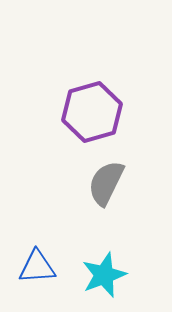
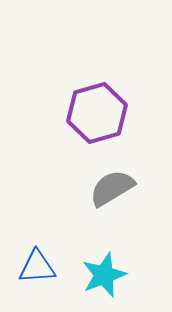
purple hexagon: moved 5 px right, 1 px down
gray semicircle: moved 6 px right, 5 px down; rotated 33 degrees clockwise
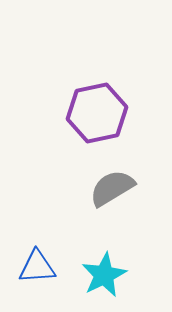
purple hexagon: rotated 4 degrees clockwise
cyan star: rotated 6 degrees counterclockwise
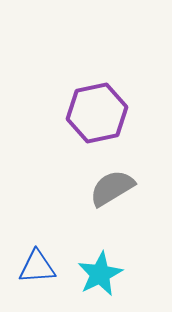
cyan star: moved 4 px left, 1 px up
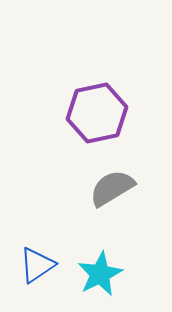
blue triangle: moved 2 px up; rotated 30 degrees counterclockwise
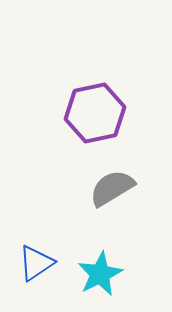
purple hexagon: moved 2 px left
blue triangle: moved 1 px left, 2 px up
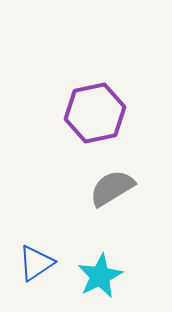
cyan star: moved 2 px down
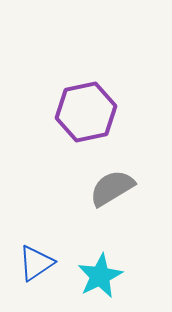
purple hexagon: moved 9 px left, 1 px up
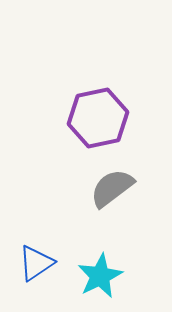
purple hexagon: moved 12 px right, 6 px down
gray semicircle: rotated 6 degrees counterclockwise
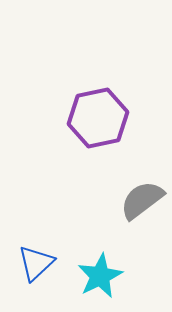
gray semicircle: moved 30 px right, 12 px down
blue triangle: rotated 9 degrees counterclockwise
